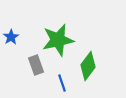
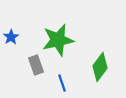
green diamond: moved 12 px right, 1 px down
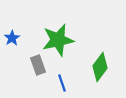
blue star: moved 1 px right, 1 px down
gray rectangle: moved 2 px right
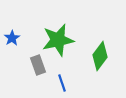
green diamond: moved 11 px up
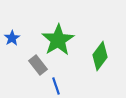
green star: rotated 20 degrees counterclockwise
gray rectangle: rotated 18 degrees counterclockwise
blue line: moved 6 px left, 3 px down
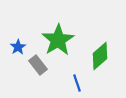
blue star: moved 6 px right, 9 px down
green diamond: rotated 12 degrees clockwise
blue line: moved 21 px right, 3 px up
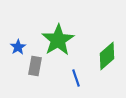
green diamond: moved 7 px right
gray rectangle: moved 3 px left, 1 px down; rotated 48 degrees clockwise
blue line: moved 1 px left, 5 px up
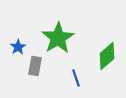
green star: moved 2 px up
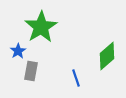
green star: moved 17 px left, 11 px up
blue star: moved 4 px down
gray rectangle: moved 4 px left, 5 px down
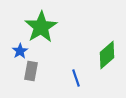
blue star: moved 2 px right
green diamond: moved 1 px up
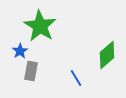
green star: moved 1 px left, 1 px up; rotated 8 degrees counterclockwise
blue line: rotated 12 degrees counterclockwise
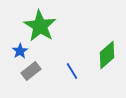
gray rectangle: rotated 42 degrees clockwise
blue line: moved 4 px left, 7 px up
